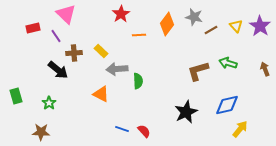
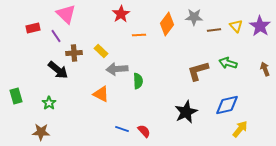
gray star: rotated 12 degrees counterclockwise
brown line: moved 3 px right; rotated 24 degrees clockwise
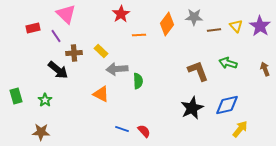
brown L-shape: rotated 85 degrees clockwise
green star: moved 4 px left, 3 px up
black star: moved 6 px right, 4 px up
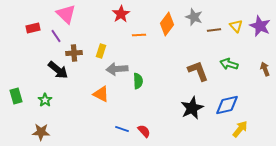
gray star: rotated 18 degrees clockwise
purple star: rotated 10 degrees counterclockwise
yellow rectangle: rotated 64 degrees clockwise
green arrow: moved 1 px right, 1 px down
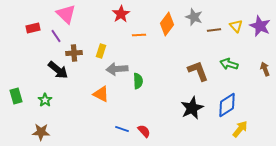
blue diamond: rotated 20 degrees counterclockwise
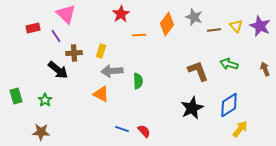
gray arrow: moved 5 px left, 2 px down
blue diamond: moved 2 px right
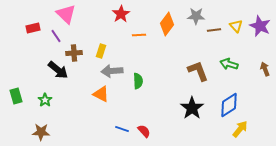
gray star: moved 2 px right, 1 px up; rotated 18 degrees counterclockwise
black star: rotated 10 degrees counterclockwise
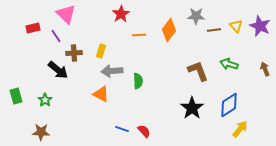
orange diamond: moved 2 px right, 6 px down
